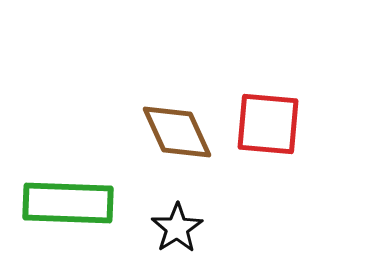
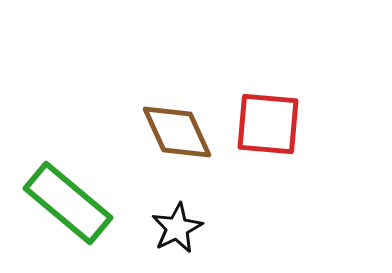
green rectangle: rotated 38 degrees clockwise
black star: rotated 6 degrees clockwise
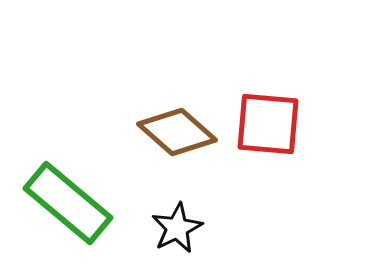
brown diamond: rotated 24 degrees counterclockwise
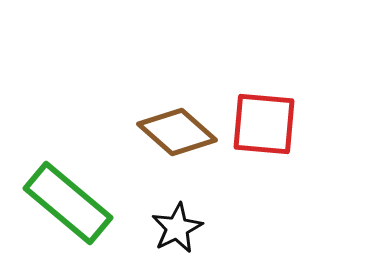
red square: moved 4 px left
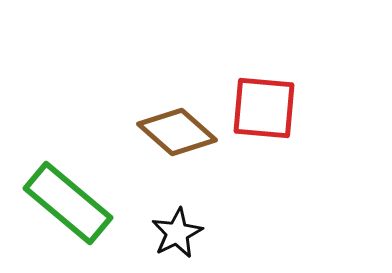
red square: moved 16 px up
black star: moved 5 px down
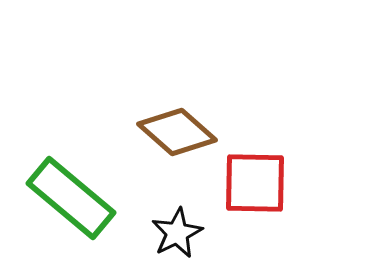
red square: moved 9 px left, 75 px down; rotated 4 degrees counterclockwise
green rectangle: moved 3 px right, 5 px up
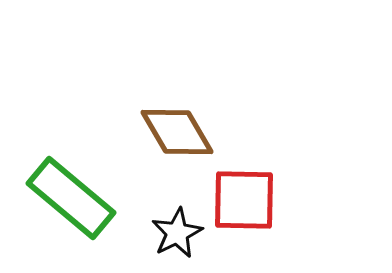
brown diamond: rotated 18 degrees clockwise
red square: moved 11 px left, 17 px down
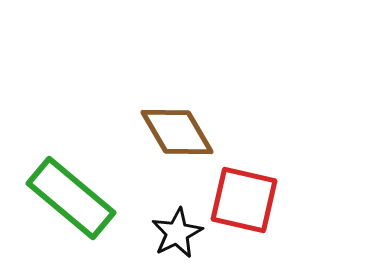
red square: rotated 12 degrees clockwise
